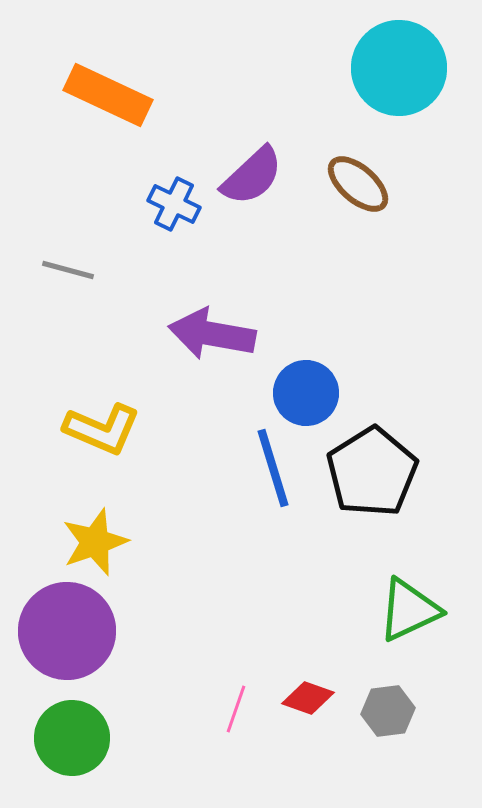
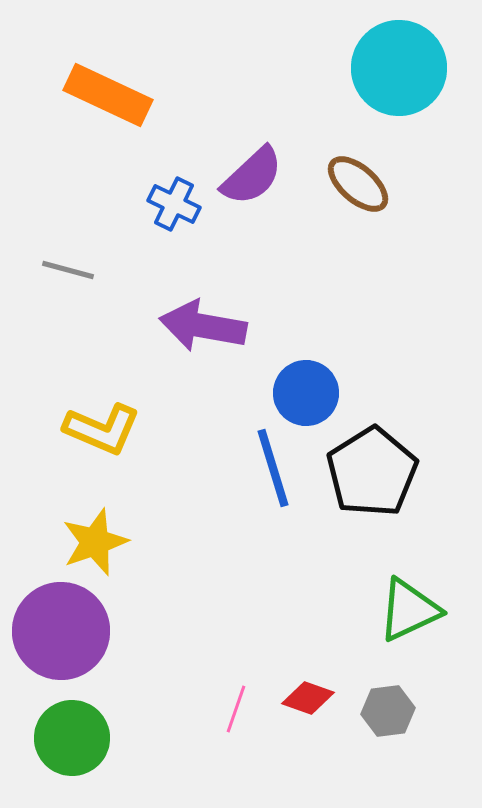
purple arrow: moved 9 px left, 8 px up
purple circle: moved 6 px left
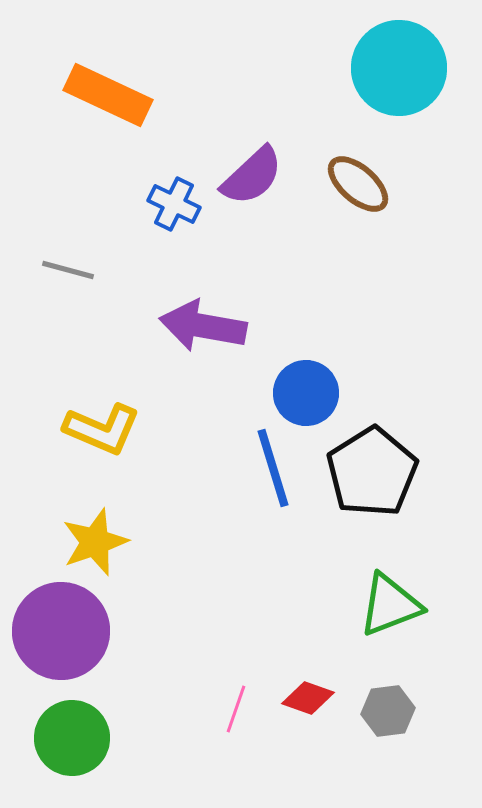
green triangle: moved 19 px left, 5 px up; rotated 4 degrees clockwise
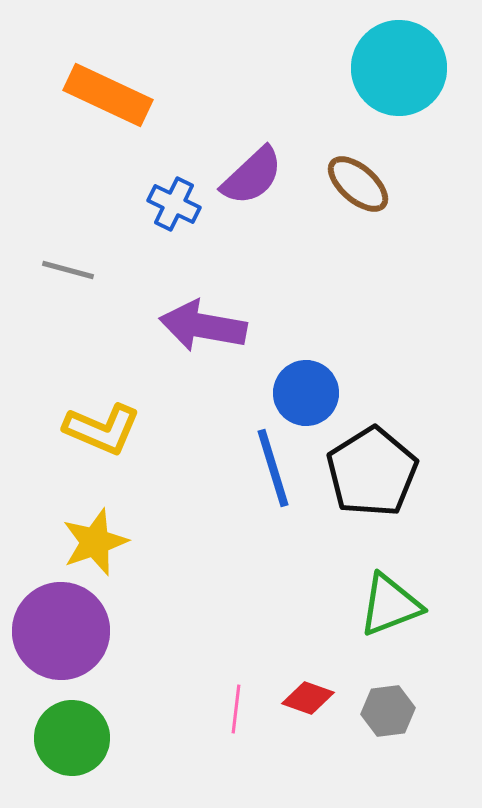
pink line: rotated 12 degrees counterclockwise
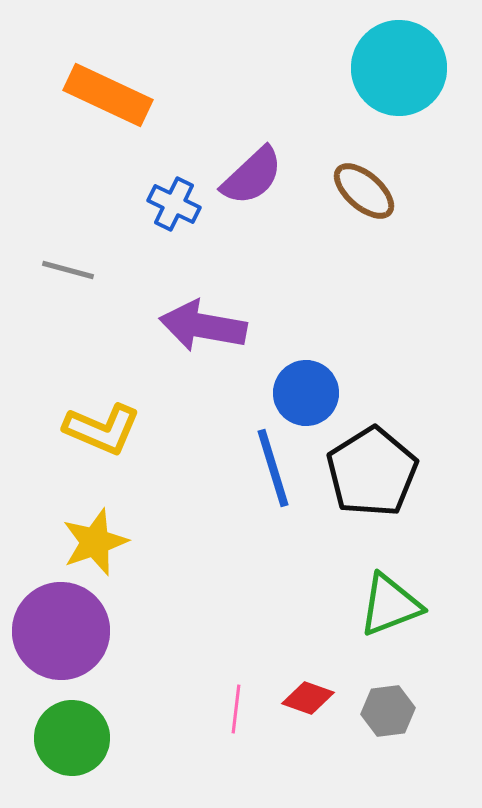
brown ellipse: moved 6 px right, 7 px down
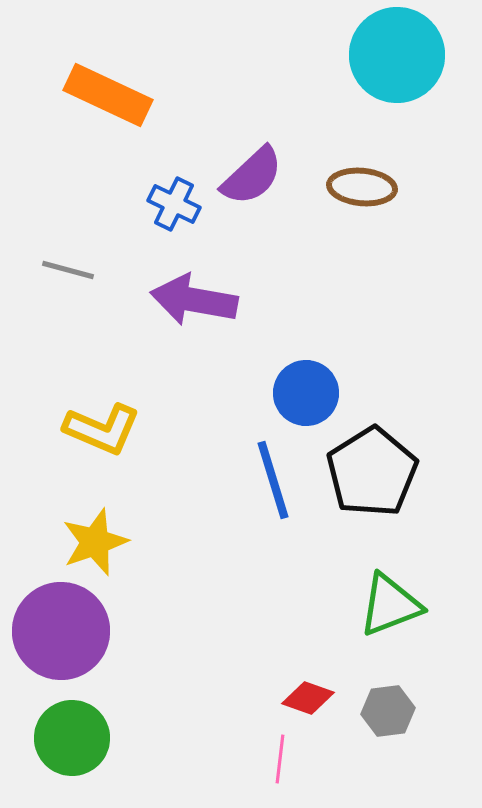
cyan circle: moved 2 px left, 13 px up
brown ellipse: moved 2 px left, 4 px up; rotated 36 degrees counterclockwise
purple arrow: moved 9 px left, 26 px up
blue line: moved 12 px down
pink line: moved 44 px right, 50 px down
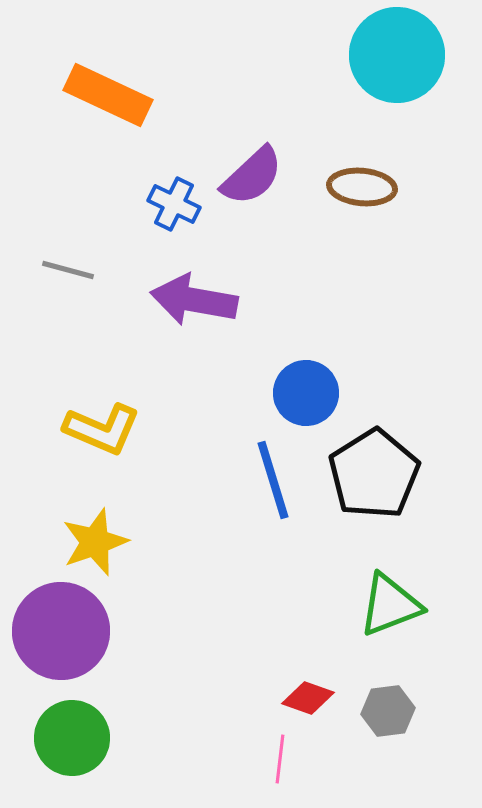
black pentagon: moved 2 px right, 2 px down
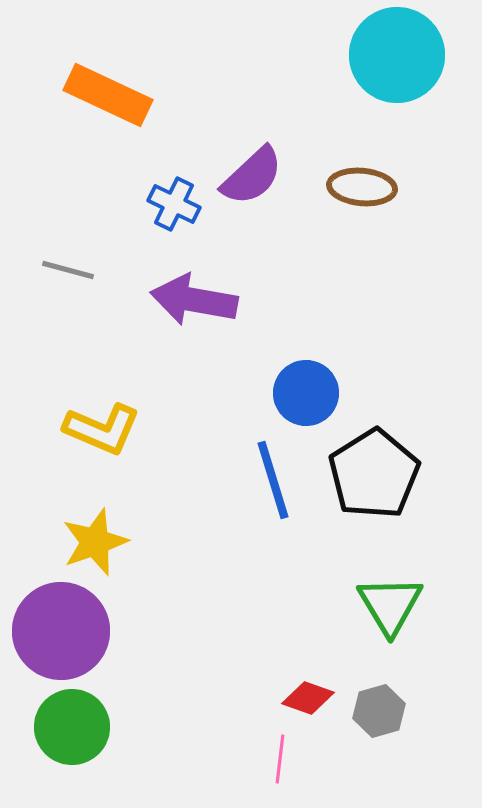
green triangle: rotated 40 degrees counterclockwise
gray hexagon: moved 9 px left; rotated 9 degrees counterclockwise
green circle: moved 11 px up
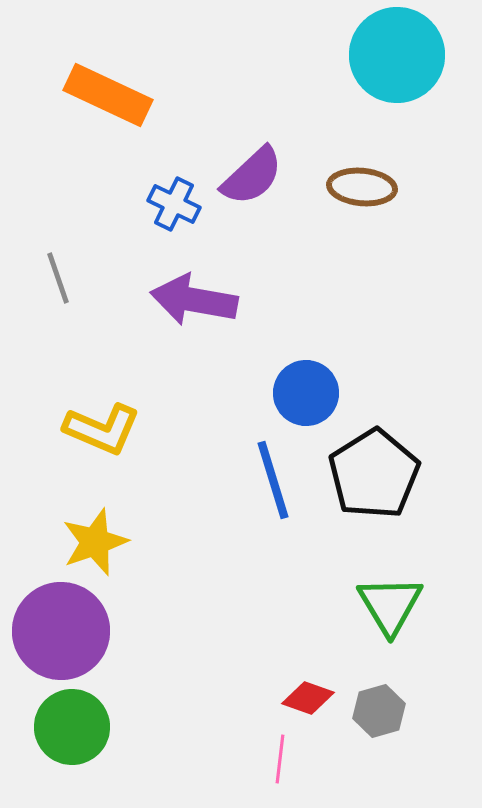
gray line: moved 10 px left, 8 px down; rotated 56 degrees clockwise
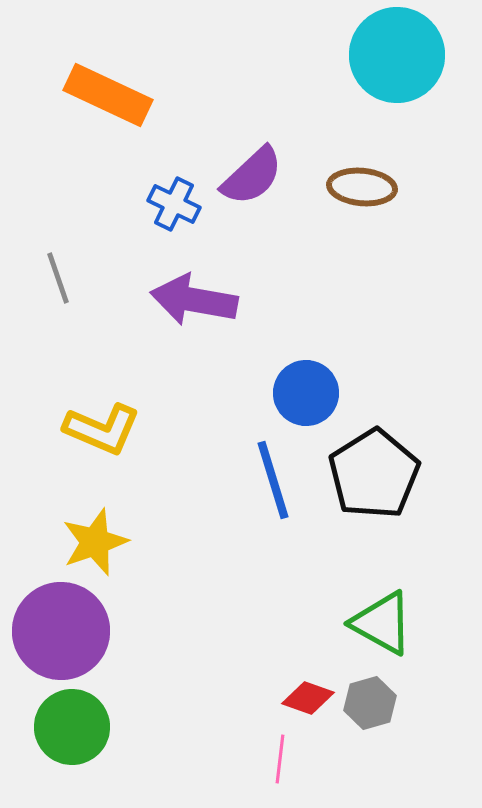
green triangle: moved 8 px left, 18 px down; rotated 30 degrees counterclockwise
gray hexagon: moved 9 px left, 8 px up
